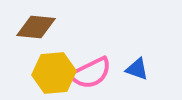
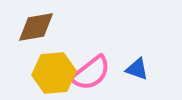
brown diamond: rotated 15 degrees counterclockwise
pink semicircle: rotated 12 degrees counterclockwise
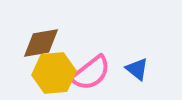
brown diamond: moved 5 px right, 16 px down
blue triangle: rotated 20 degrees clockwise
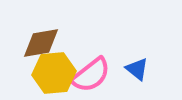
pink semicircle: moved 2 px down
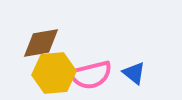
blue triangle: moved 3 px left, 4 px down
pink semicircle: rotated 24 degrees clockwise
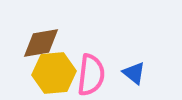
pink semicircle: rotated 69 degrees counterclockwise
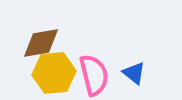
pink semicircle: moved 3 px right; rotated 21 degrees counterclockwise
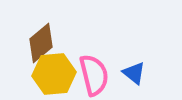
brown diamond: rotated 30 degrees counterclockwise
yellow hexagon: moved 1 px down
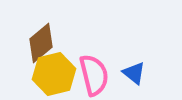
yellow hexagon: rotated 9 degrees counterclockwise
